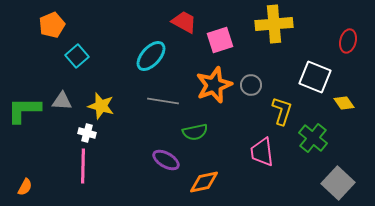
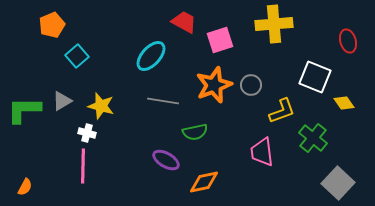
red ellipse: rotated 30 degrees counterclockwise
gray triangle: rotated 35 degrees counterclockwise
yellow L-shape: rotated 52 degrees clockwise
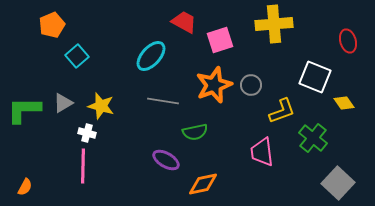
gray triangle: moved 1 px right, 2 px down
orange diamond: moved 1 px left, 2 px down
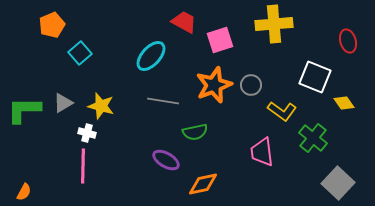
cyan square: moved 3 px right, 3 px up
yellow L-shape: rotated 56 degrees clockwise
orange semicircle: moved 1 px left, 5 px down
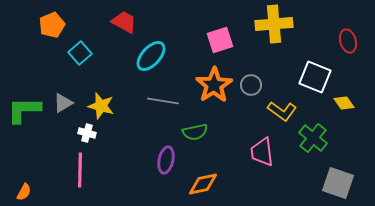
red trapezoid: moved 60 px left
orange star: rotated 12 degrees counterclockwise
purple ellipse: rotated 72 degrees clockwise
pink line: moved 3 px left, 4 px down
gray square: rotated 24 degrees counterclockwise
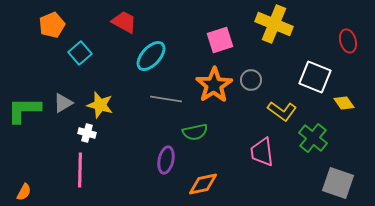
yellow cross: rotated 27 degrees clockwise
gray circle: moved 5 px up
gray line: moved 3 px right, 2 px up
yellow star: moved 1 px left, 1 px up
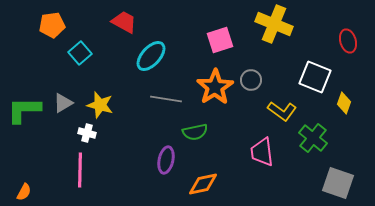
orange pentagon: rotated 15 degrees clockwise
orange star: moved 1 px right, 2 px down
yellow diamond: rotated 55 degrees clockwise
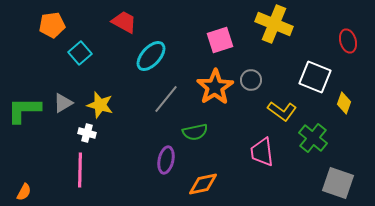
gray line: rotated 60 degrees counterclockwise
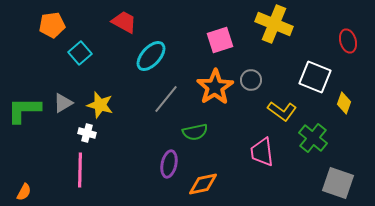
purple ellipse: moved 3 px right, 4 px down
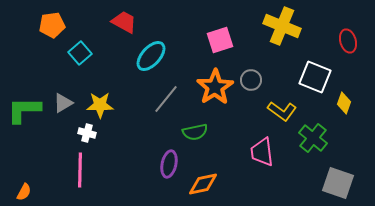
yellow cross: moved 8 px right, 2 px down
yellow star: rotated 16 degrees counterclockwise
